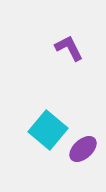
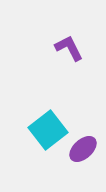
cyan square: rotated 12 degrees clockwise
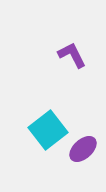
purple L-shape: moved 3 px right, 7 px down
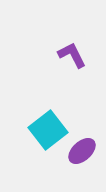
purple ellipse: moved 1 px left, 2 px down
